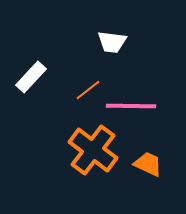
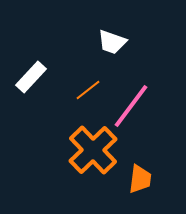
white trapezoid: rotated 12 degrees clockwise
pink line: rotated 54 degrees counterclockwise
orange cross: rotated 9 degrees clockwise
orange trapezoid: moved 8 px left, 15 px down; rotated 72 degrees clockwise
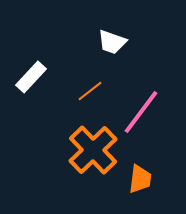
orange line: moved 2 px right, 1 px down
pink line: moved 10 px right, 6 px down
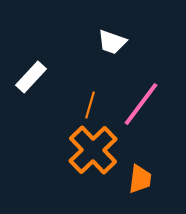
orange line: moved 14 px down; rotated 36 degrees counterclockwise
pink line: moved 8 px up
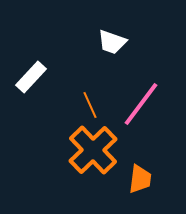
orange line: rotated 40 degrees counterclockwise
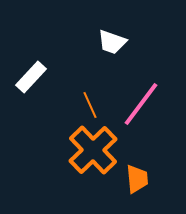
orange trapezoid: moved 3 px left; rotated 12 degrees counterclockwise
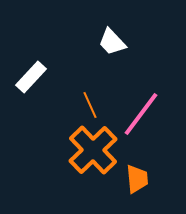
white trapezoid: rotated 28 degrees clockwise
pink line: moved 10 px down
